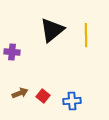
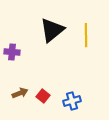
blue cross: rotated 12 degrees counterclockwise
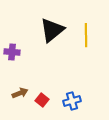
red square: moved 1 px left, 4 px down
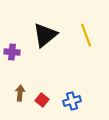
black triangle: moved 7 px left, 5 px down
yellow line: rotated 20 degrees counterclockwise
brown arrow: rotated 63 degrees counterclockwise
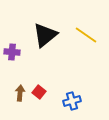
yellow line: rotated 35 degrees counterclockwise
red square: moved 3 px left, 8 px up
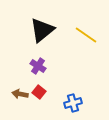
black triangle: moved 3 px left, 5 px up
purple cross: moved 26 px right, 14 px down; rotated 28 degrees clockwise
brown arrow: moved 1 px down; rotated 84 degrees counterclockwise
blue cross: moved 1 px right, 2 px down
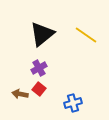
black triangle: moved 4 px down
purple cross: moved 1 px right, 2 px down; rotated 28 degrees clockwise
red square: moved 3 px up
